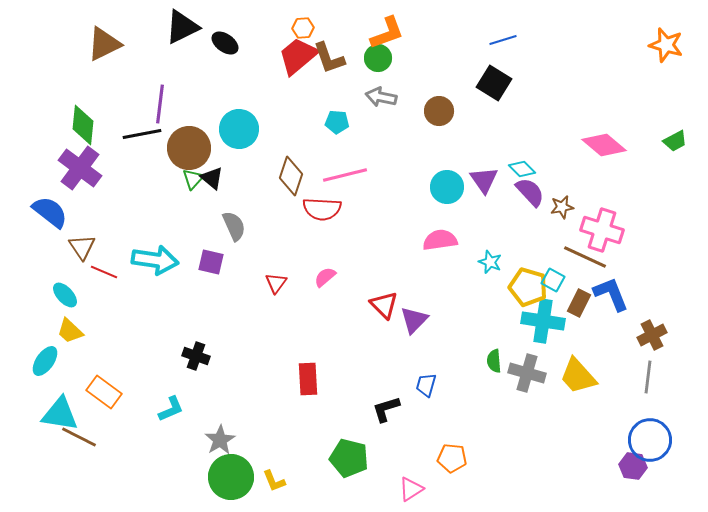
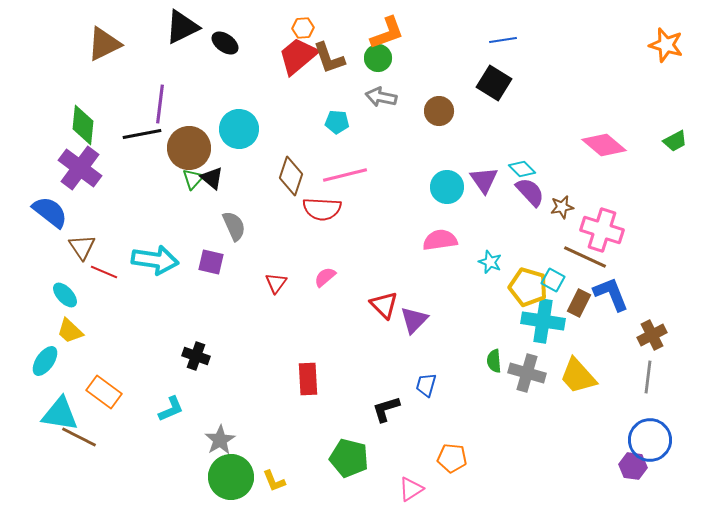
blue line at (503, 40): rotated 8 degrees clockwise
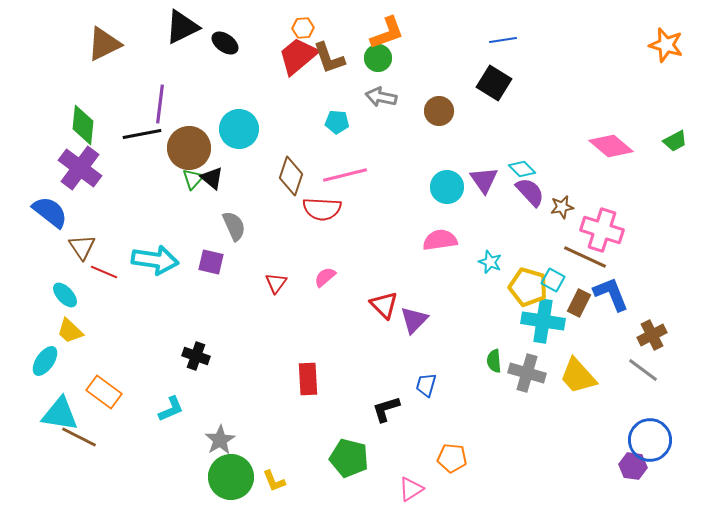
pink diamond at (604, 145): moved 7 px right, 1 px down
gray line at (648, 377): moved 5 px left, 7 px up; rotated 60 degrees counterclockwise
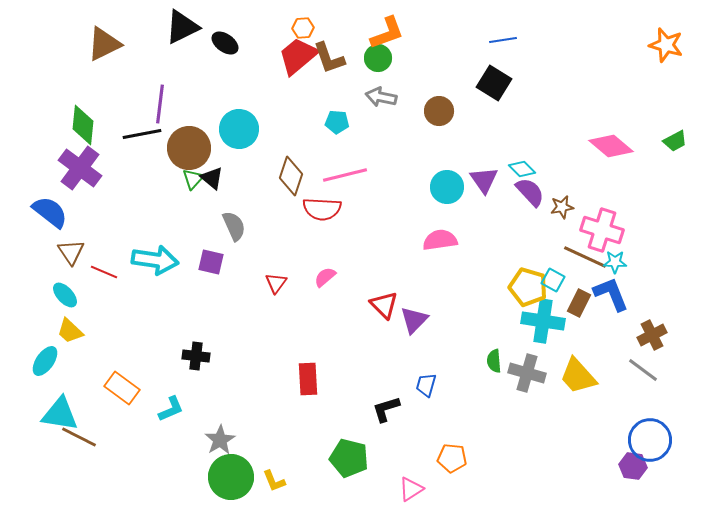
brown triangle at (82, 247): moved 11 px left, 5 px down
cyan star at (490, 262): moved 125 px right; rotated 20 degrees counterclockwise
black cross at (196, 356): rotated 12 degrees counterclockwise
orange rectangle at (104, 392): moved 18 px right, 4 px up
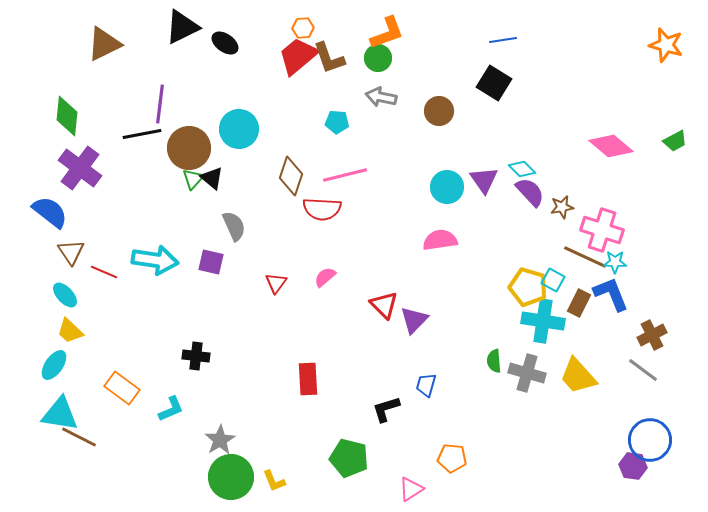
green diamond at (83, 125): moved 16 px left, 9 px up
cyan ellipse at (45, 361): moved 9 px right, 4 px down
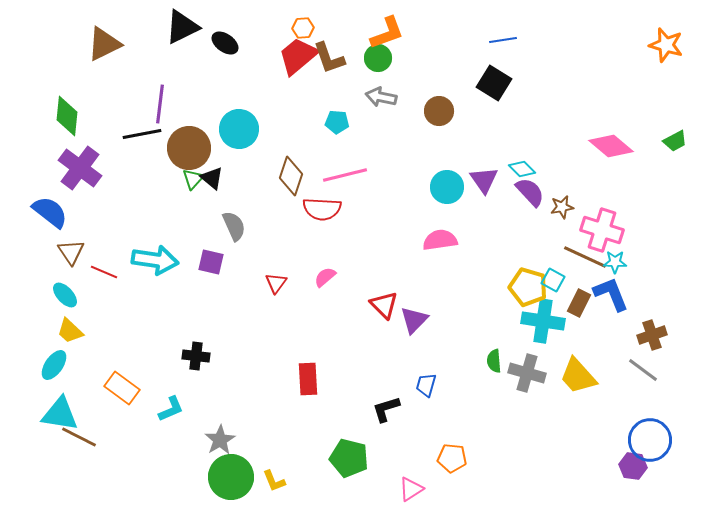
brown cross at (652, 335): rotated 8 degrees clockwise
